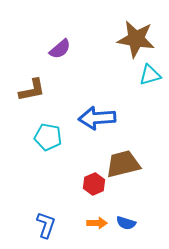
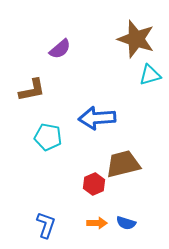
brown star: rotated 9 degrees clockwise
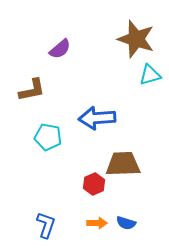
brown trapezoid: rotated 12 degrees clockwise
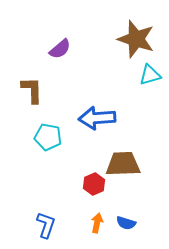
brown L-shape: rotated 80 degrees counterclockwise
orange arrow: rotated 78 degrees counterclockwise
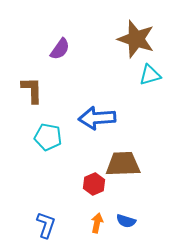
purple semicircle: rotated 15 degrees counterclockwise
blue semicircle: moved 2 px up
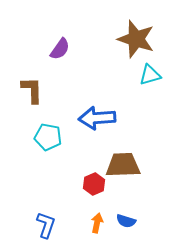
brown trapezoid: moved 1 px down
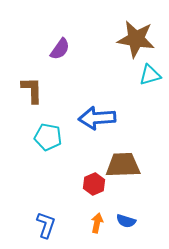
brown star: rotated 9 degrees counterclockwise
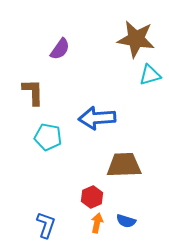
brown L-shape: moved 1 px right, 2 px down
brown trapezoid: moved 1 px right
red hexagon: moved 2 px left, 13 px down
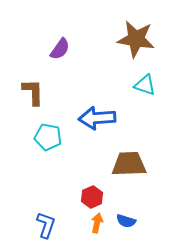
cyan triangle: moved 5 px left, 10 px down; rotated 35 degrees clockwise
brown trapezoid: moved 5 px right, 1 px up
